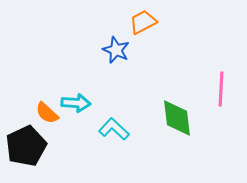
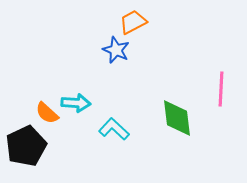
orange trapezoid: moved 10 px left
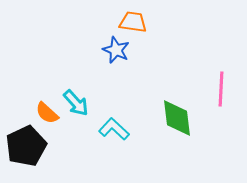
orange trapezoid: rotated 36 degrees clockwise
cyan arrow: rotated 44 degrees clockwise
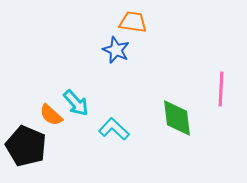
orange semicircle: moved 4 px right, 2 px down
black pentagon: rotated 24 degrees counterclockwise
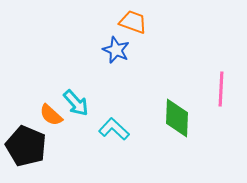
orange trapezoid: rotated 12 degrees clockwise
green diamond: rotated 9 degrees clockwise
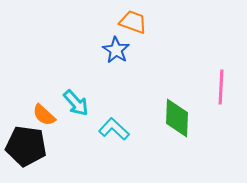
blue star: rotated 8 degrees clockwise
pink line: moved 2 px up
orange semicircle: moved 7 px left
black pentagon: rotated 15 degrees counterclockwise
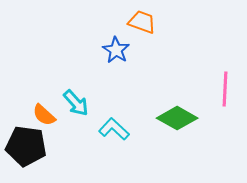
orange trapezoid: moved 9 px right
pink line: moved 4 px right, 2 px down
green diamond: rotated 63 degrees counterclockwise
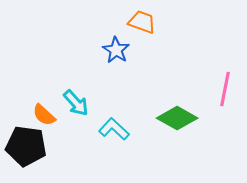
pink line: rotated 8 degrees clockwise
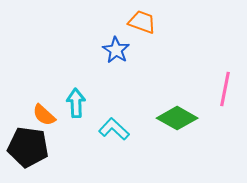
cyan arrow: rotated 140 degrees counterclockwise
black pentagon: moved 2 px right, 1 px down
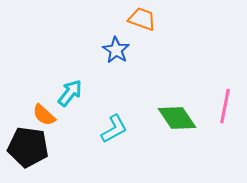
orange trapezoid: moved 3 px up
pink line: moved 17 px down
cyan arrow: moved 6 px left, 10 px up; rotated 40 degrees clockwise
green diamond: rotated 27 degrees clockwise
cyan L-shape: rotated 108 degrees clockwise
